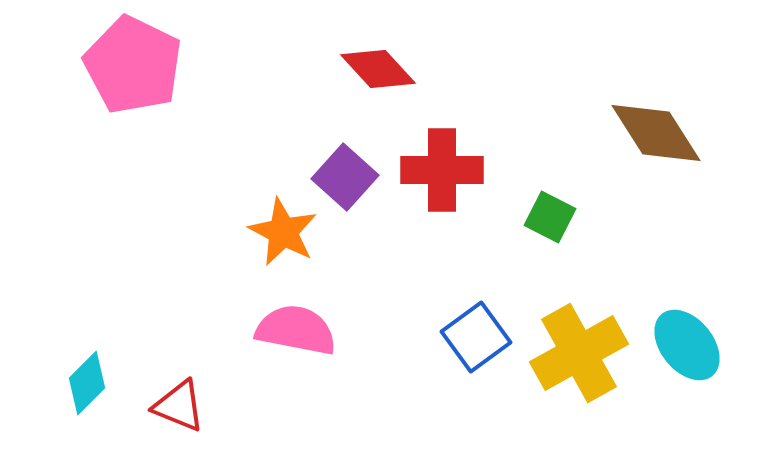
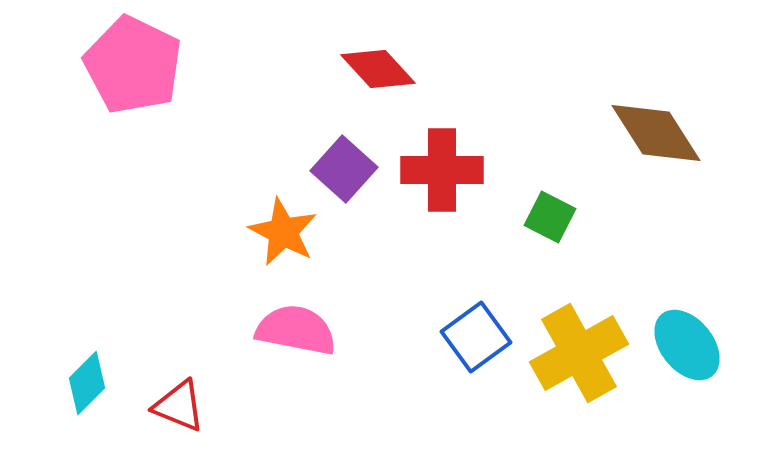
purple square: moved 1 px left, 8 px up
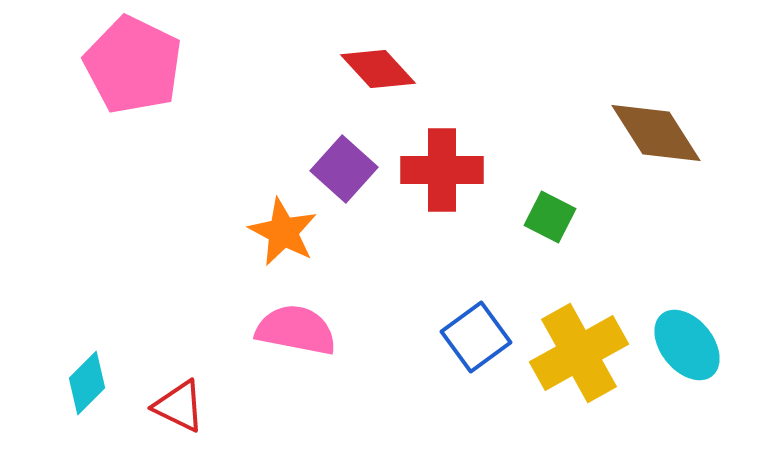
red triangle: rotated 4 degrees clockwise
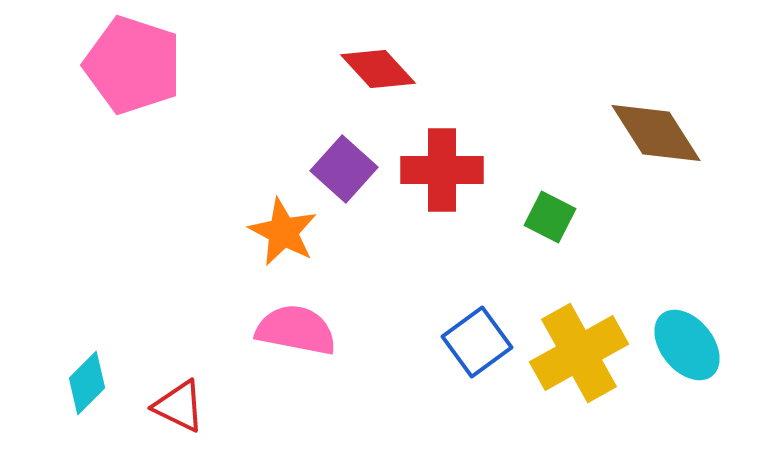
pink pentagon: rotated 8 degrees counterclockwise
blue square: moved 1 px right, 5 px down
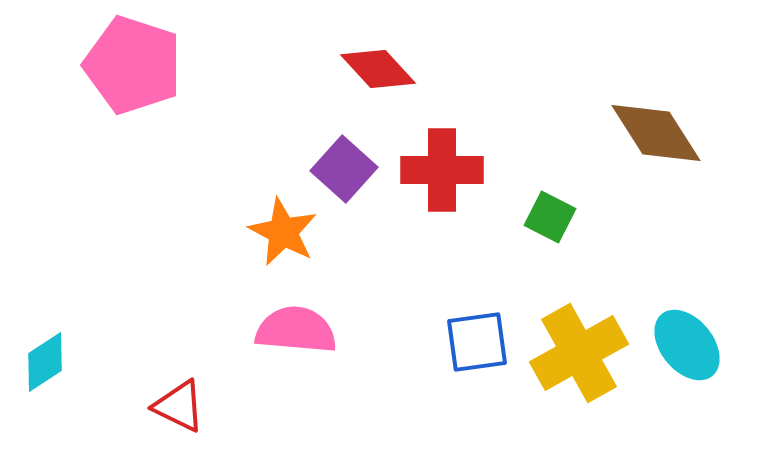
pink semicircle: rotated 6 degrees counterclockwise
blue square: rotated 28 degrees clockwise
cyan diamond: moved 42 px left, 21 px up; rotated 12 degrees clockwise
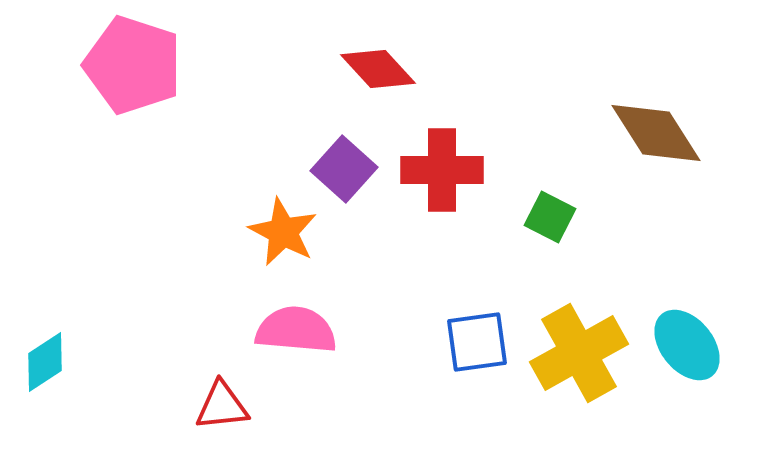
red triangle: moved 43 px right; rotated 32 degrees counterclockwise
